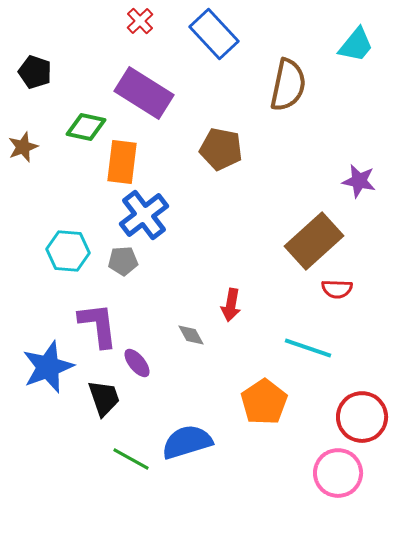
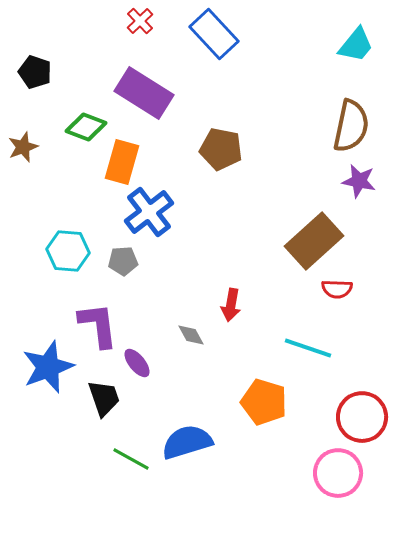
brown semicircle: moved 63 px right, 41 px down
green diamond: rotated 9 degrees clockwise
orange rectangle: rotated 9 degrees clockwise
blue cross: moved 5 px right, 3 px up
orange pentagon: rotated 21 degrees counterclockwise
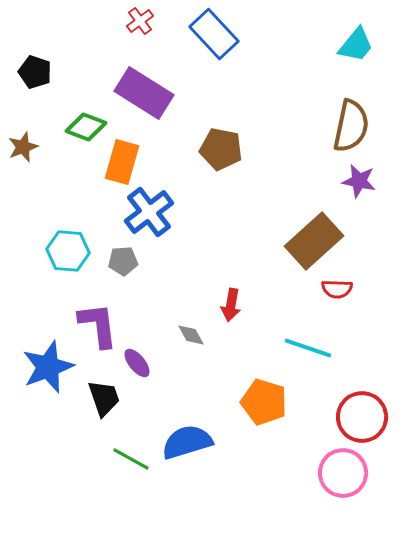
red cross: rotated 8 degrees clockwise
pink circle: moved 5 px right
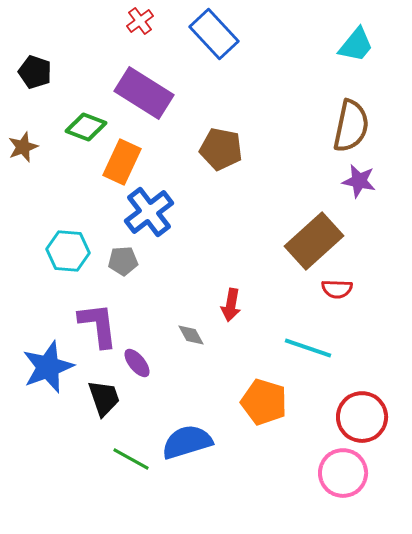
orange rectangle: rotated 9 degrees clockwise
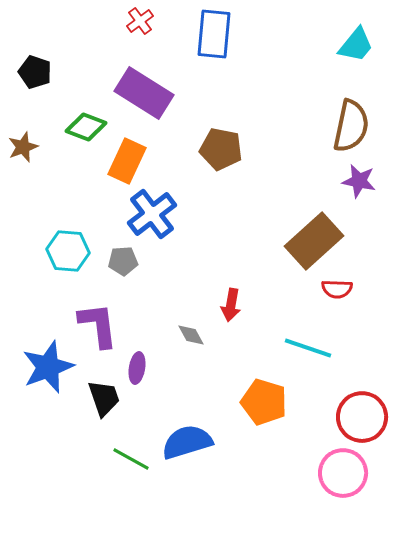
blue rectangle: rotated 48 degrees clockwise
orange rectangle: moved 5 px right, 1 px up
blue cross: moved 3 px right, 2 px down
purple ellipse: moved 5 px down; rotated 48 degrees clockwise
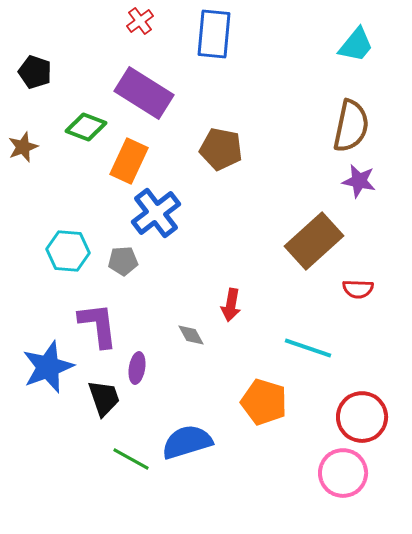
orange rectangle: moved 2 px right
blue cross: moved 4 px right, 1 px up
red semicircle: moved 21 px right
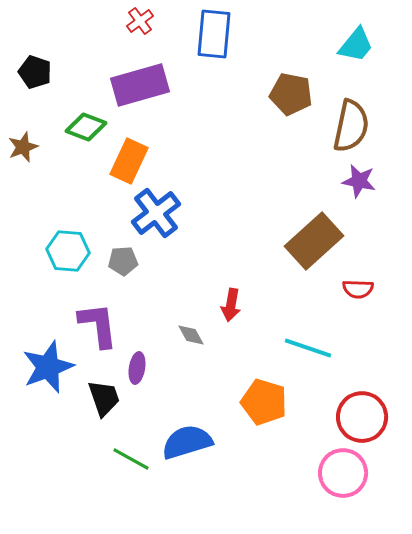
purple rectangle: moved 4 px left, 8 px up; rotated 48 degrees counterclockwise
brown pentagon: moved 70 px right, 55 px up
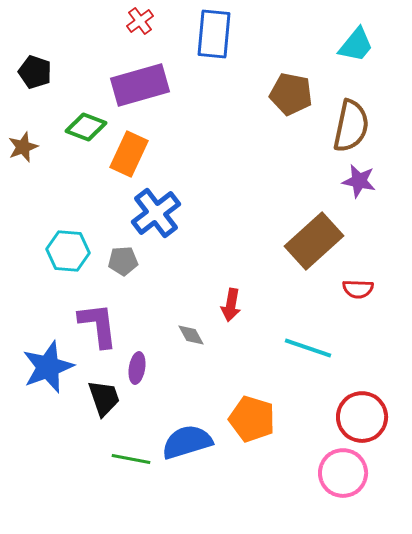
orange rectangle: moved 7 px up
orange pentagon: moved 12 px left, 17 px down
green line: rotated 18 degrees counterclockwise
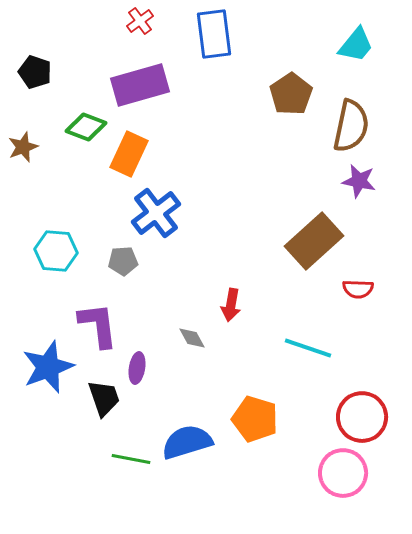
blue rectangle: rotated 12 degrees counterclockwise
brown pentagon: rotated 27 degrees clockwise
cyan hexagon: moved 12 px left
gray diamond: moved 1 px right, 3 px down
orange pentagon: moved 3 px right
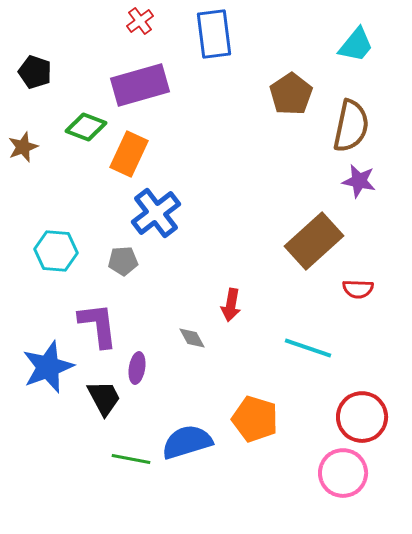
black trapezoid: rotated 9 degrees counterclockwise
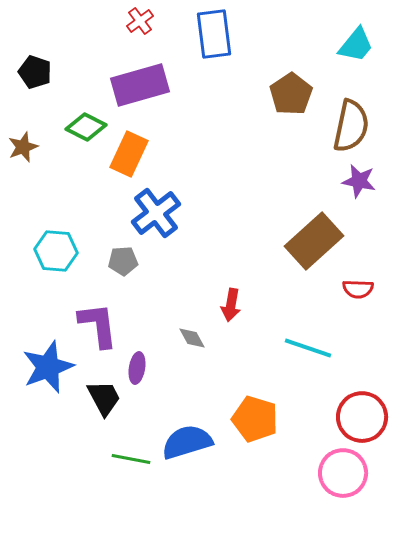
green diamond: rotated 6 degrees clockwise
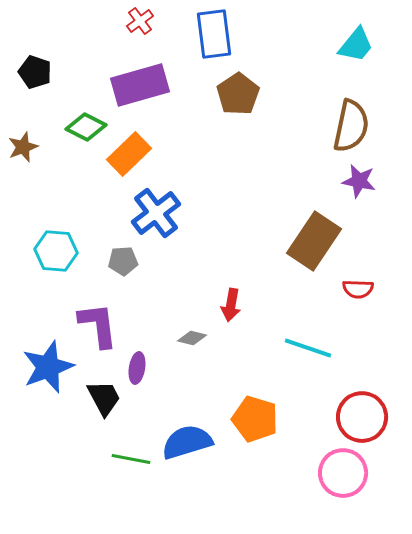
brown pentagon: moved 53 px left
orange rectangle: rotated 21 degrees clockwise
brown rectangle: rotated 14 degrees counterclockwise
gray diamond: rotated 48 degrees counterclockwise
